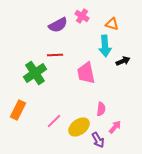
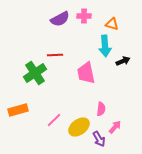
pink cross: moved 2 px right; rotated 32 degrees counterclockwise
purple semicircle: moved 2 px right, 6 px up
orange rectangle: rotated 48 degrees clockwise
pink line: moved 1 px up
purple arrow: moved 1 px right, 1 px up
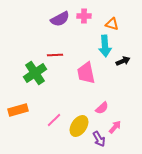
pink semicircle: moved 1 px right, 1 px up; rotated 40 degrees clockwise
yellow ellipse: moved 1 px up; rotated 20 degrees counterclockwise
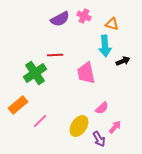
pink cross: rotated 24 degrees clockwise
orange rectangle: moved 5 px up; rotated 24 degrees counterclockwise
pink line: moved 14 px left, 1 px down
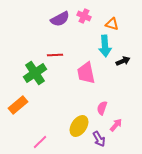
pink semicircle: rotated 152 degrees clockwise
pink line: moved 21 px down
pink arrow: moved 1 px right, 2 px up
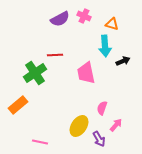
pink line: rotated 56 degrees clockwise
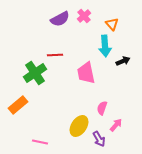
pink cross: rotated 24 degrees clockwise
orange triangle: rotated 32 degrees clockwise
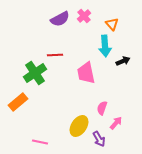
orange rectangle: moved 3 px up
pink arrow: moved 2 px up
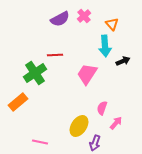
pink trapezoid: moved 1 px right, 1 px down; rotated 45 degrees clockwise
purple arrow: moved 4 px left, 4 px down; rotated 49 degrees clockwise
